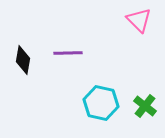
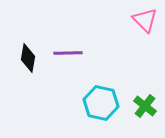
pink triangle: moved 6 px right
black diamond: moved 5 px right, 2 px up
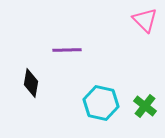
purple line: moved 1 px left, 3 px up
black diamond: moved 3 px right, 25 px down
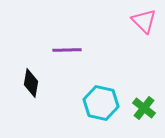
pink triangle: moved 1 px left, 1 px down
green cross: moved 1 px left, 2 px down
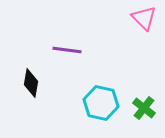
pink triangle: moved 3 px up
purple line: rotated 8 degrees clockwise
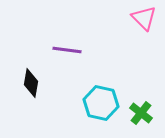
green cross: moved 3 px left, 5 px down
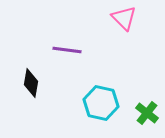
pink triangle: moved 20 px left
green cross: moved 6 px right
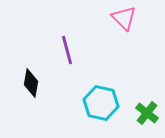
purple line: rotated 68 degrees clockwise
